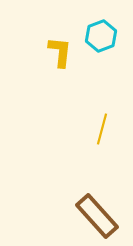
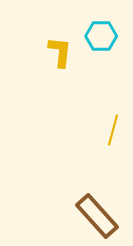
cyan hexagon: rotated 20 degrees clockwise
yellow line: moved 11 px right, 1 px down
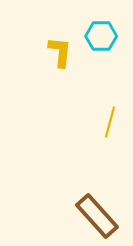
yellow line: moved 3 px left, 8 px up
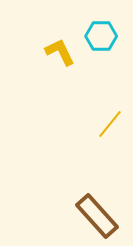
yellow L-shape: rotated 32 degrees counterclockwise
yellow line: moved 2 px down; rotated 24 degrees clockwise
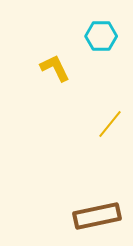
yellow L-shape: moved 5 px left, 16 px down
brown rectangle: rotated 60 degrees counterclockwise
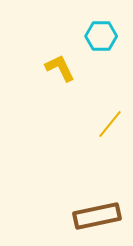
yellow L-shape: moved 5 px right
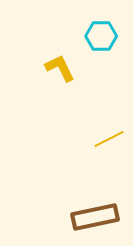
yellow line: moved 1 px left, 15 px down; rotated 24 degrees clockwise
brown rectangle: moved 2 px left, 1 px down
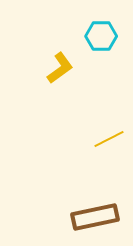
yellow L-shape: rotated 80 degrees clockwise
